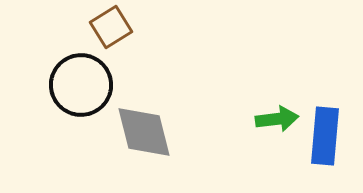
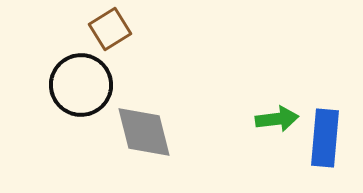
brown square: moved 1 px left, 2 px down
blue rectangle: moved 2 px down
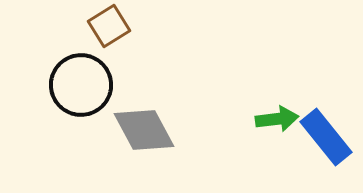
brown square: moved 1 px left, 3 px up
gray diamond: moved 2 px up; rotated 14 degrees counterclockwise
blue rectangle: moved 1 px right, 1 px up; rotated 44 degrees counterclockwise
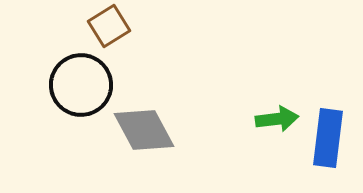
blue rectangle: moved 2 px right, 1 px down; rotated 46 degrees clockwise
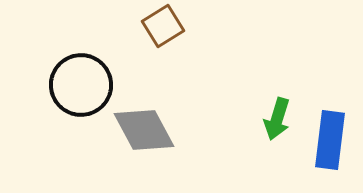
brown square: moved 54 px right
green arrow: rotated 114 degrees clockwise
blue rectangle: moved 2 px right, 2 px down
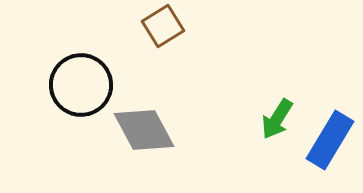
green arrow: rotated 15 degrees clockwise
blue rectangle: rotated 24 degrees clockwise
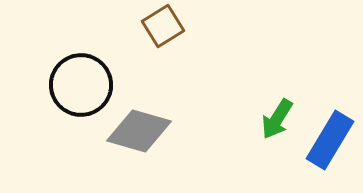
gray diamond: moved 5 px left, 1 px down; rotated 46 degrees counterclockwise
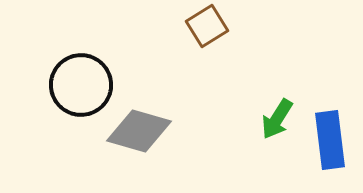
brown square: moved 44 px right
blue rectangle: rotated 38 degrees counterclockwise
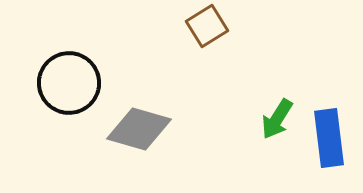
black circle: moved 12 px left, 2 px up
gray diamond: moved 2 px up
blue rectangle: moved 1 px left, 2 px up
